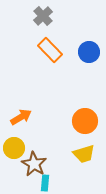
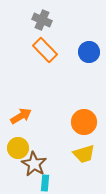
gray cross: moved 1 px left, 4 px down; rotated 24 degrees counterclockwise
orange rectangle: moved 5 px left
orange arrow: moved 1 px up
orange circle: moved 1 px left, 1 px down
yellow circle: moved 4 px right
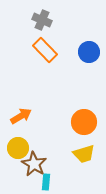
cyan rectangle: moved 1 px right, 1 px up
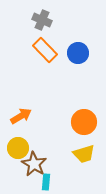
blue circle: moved 11 px left, 1 px down
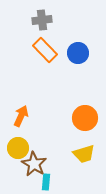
gray cross: rotated 30 degrees counterclockwise
orange arrow: rotated 35 degrees counterclockwise
orange circle: moved 1 px right, 4 px up
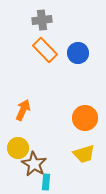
orange arrow: moved 2 px right, 6 px up
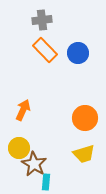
yellow circle: moved 1 px right
